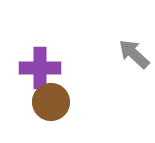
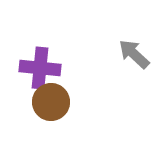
purple cross: rotated 6 degrees clockwise
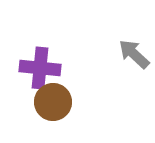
brown circle: moved 2 px right
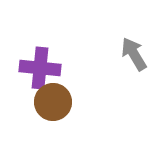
gray arrow: rotated 16 degrees clockwise
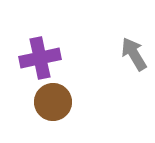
purple cross: moved 10 px up; rotated 18 degrees counterclockwise
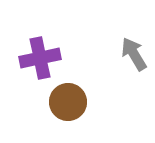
brown circle: moved 15 px right
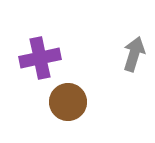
gray arrow: rotated 48 degrees clockwise
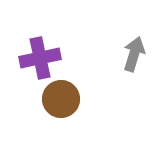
brown circle: moved 7 px left, 3 px up
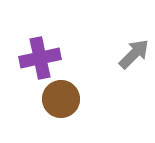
gray arrow: rotated 28 degrees clockwise
